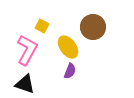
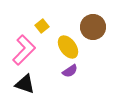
yellow square: rotated 24 degrees clockwise
pink L-shape: moved 3 px left; rotated 16 degrees clockwise
purple semicircle: rotated 35 degrees clockwise
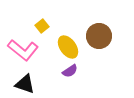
brown circle: moved 6 px right, 9 px down
pink L-shape: moved 1 px left; rotated 84 degrees clockwise
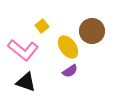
brown circle: moved 7 px left, 5 px up
black triangle: moved 1 px right, 2 px up
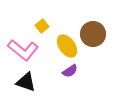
brown circle: moved 1 px right, 3 px down
yellow ellipse: moved 1 px left, 1 px up
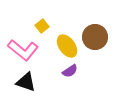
brown circle: moved 2 px right, 3 px down
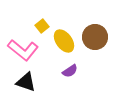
yellow ellipse: moved 3 px left, 5 px up
